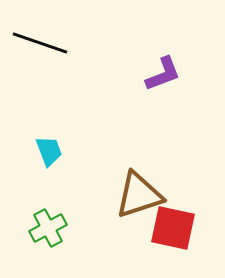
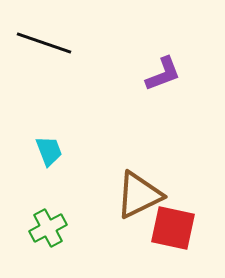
black line: moved 4 px right
brown triangle: rotated 8 degrees counterclockwise
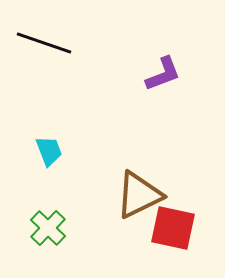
green cross: rotated 18 degrees counterclockwise
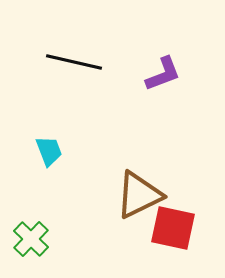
black line: moved 30 px right, 19 px down; rotated 6 degrees counterclockwise
green cross: moved 17 px left, 11 px down
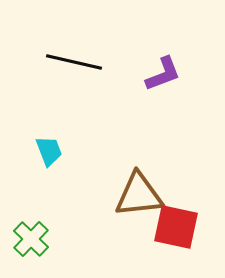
brown triangle: rotated 20 degrees clockwise
red square: moved 3 px right, 1 px up
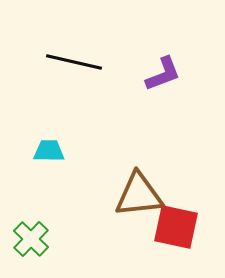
cyan trapezoid: rotated 68 degrees counterclockwise
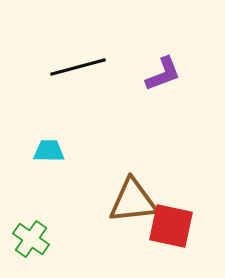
black line: moved 4 px right, 5 px down; rotated 28 degrees counterclockwise
brown triangle: moved 6 px left, 6 px down
red square: moved 5 px left, 1 px up
green cross: rotated 9 degrees counterclockwise
